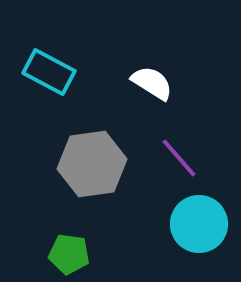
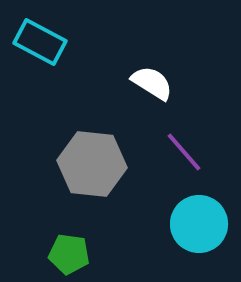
cyan rectangle: moved 9 px left, 30 px up
purple line: moved 5 px right, 6 px up
gray hexagon: rotated 14 degrees clockwise
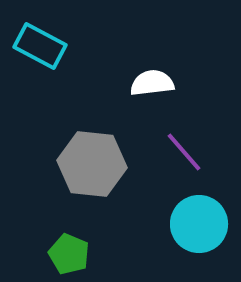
cyan rectangle: moved 4 px down
white semicircle: rotated 39 degrees counterclockwise
green pentagon: rotated 15 degrees clockwise
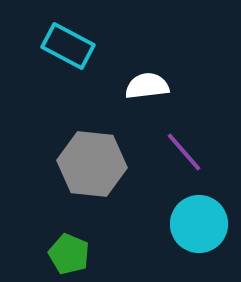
cyan rectangle: moved 28 px right
white semicircle: moved 5 px left, 3 px down
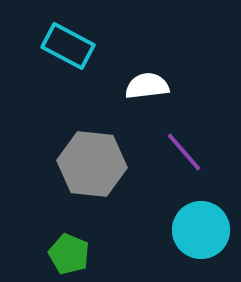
cyan circle: moved 2 px right, 6 px down
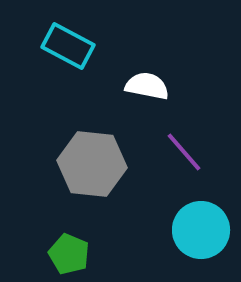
white semicircle: rotated 18 degrees clockwise
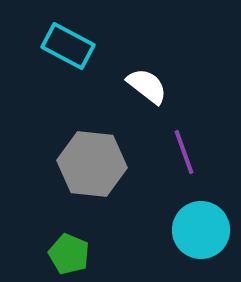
white semicircle: rotated 27 degrees clockwise
purple line: rotated 21 degrees clockwise
